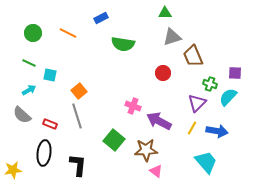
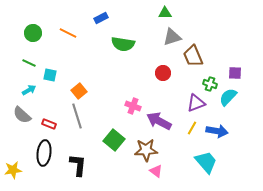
purple triangle: moved 1 px left; rotated 24 degrees clockwise
red rectangle: moved 1 px left
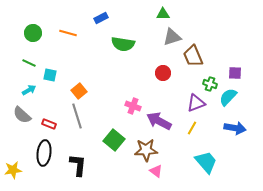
green triangle: moved 2 px left, 1 px down
orange line: rotated 12 degrees counterclockwise
blue arrow: moved 18 px right, 3 px up
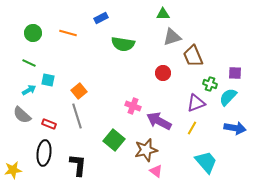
cyan square: moved 2 px left, 5 px down
brown star: rotated 10 degrees counterclockwise
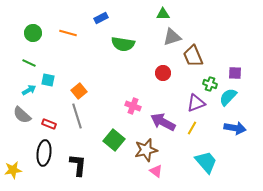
purple arrow: moved 4 px right, 1 px down
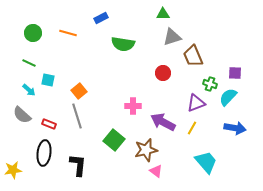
cyan arrow: rotated 72 degrees clockwise
pink cross: rotated 21 degrees counterclockwise
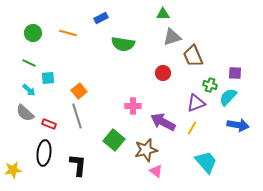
cyan square: moved 2 px up; rotated 16 degrees counterclockwise
green cross: moved 1 px down
gray semicircle: moved 3 px right, 2 px up
blue arrow: moved 3 px right, 3 px up
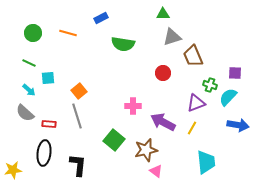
red rectangle: rotated 16 degrees counterclockwise
cyan trapezoid: rotated 35 degrees clockwise
